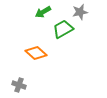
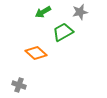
green trapezoid: moved 3 px down
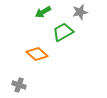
orange diamond: moved 1 px right, 1 px down
